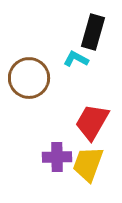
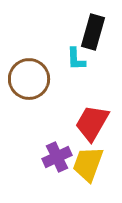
cyan L-shape: rotated 120 degrees counterclockwise
brown circle: moved 1 px down
red trapezoid: moved 1 px down
purple cross: rotated 24 degrees counterclockwise
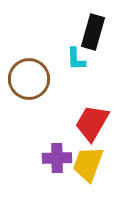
purple cross: moved 1 px down; rotated 24 degrees clockwise
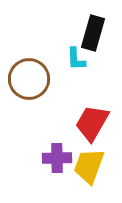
black rectangle: moved 1 px down
yellow trapezoid: moved 1 px right, 2 px down
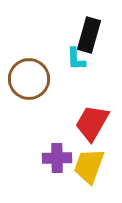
black rectangle: moved 4 px left, 2 px down
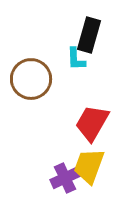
brown circle: moved 2 px right
purple cross: moved 8 px right, 20 px down; rotated 24 degrees counterclockwise
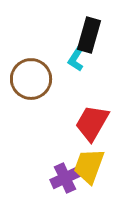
cyan L-shape: rotated 35 degrees clockwise
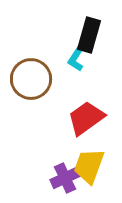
red trapezoid: moved 6 px left, 5 px up; rotated 24 degrees clockwise
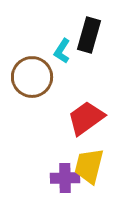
cyan L-shape: moved 14 px left, 8 px up
brown circle: moved 1 px right, 2 px up
yellow trapezoid: rotated 6 degrees counterclockwise
purple cross: rotated 24 degrees clockwise
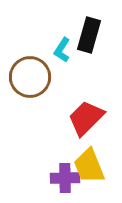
cyan L-shape: moved 1 px up
brown circle: moved 2 px left
red trapezoid: rotated 9 degrees counterclockwise
yellow trapezoid: rotated 36 degrees counterclockwise
